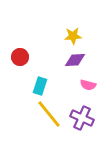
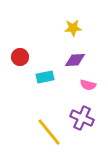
yellow star: moved 8 px up
cyan rectangle: moved 5 px right, 9 px up; rotated 60 degrees clockwise
yellow line: moved 18 px down
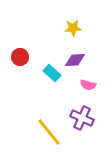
cyan rectangle: moved 7 px right, 4 px up; rotated 54 degrees clockwise
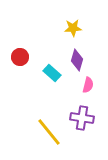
purple diamond: moved 2 px right; rotated 70 degrees counterclockwise
pink semicircle: rotated 91 degrees counterclockwise
purple cross: rotated 15 degrees counterclockwise
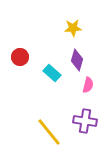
purple cross: moved 3 px right, 3 px down
